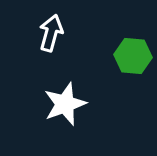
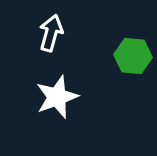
white star: moved 8 px left, 7 px up
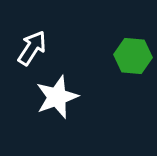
white arrow: moved 19 px left, 15 px down; rotated 18 degrees clockwise
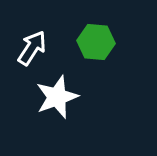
green hexagon: moved 37 px left, 14 px up
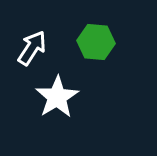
white star: rotated 12 degrees counterclockwise
